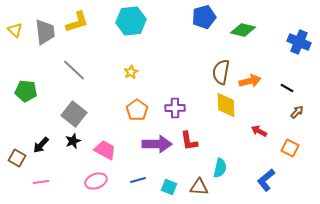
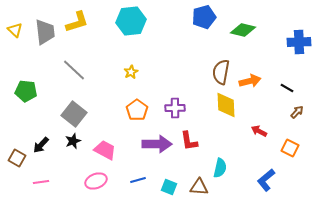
blue cross: rotated 25 degrees counterclockwise
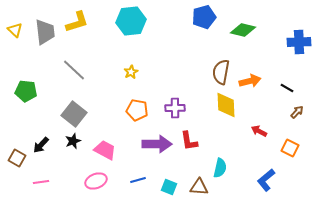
orange pentagon: rotated 25 degrees counterclockwise
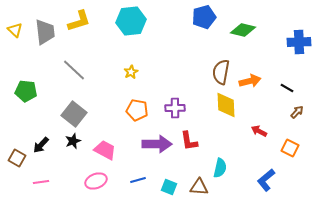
yellow L-shape: moved 2 px right, 1 px up
